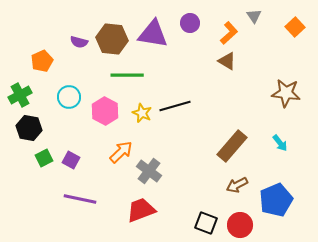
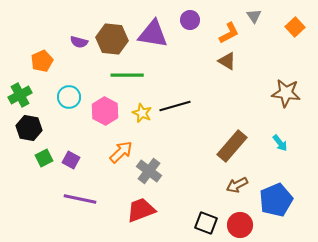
purple circle: moved 3 px up
orange L-shape: rotated 15 degrees clockwise
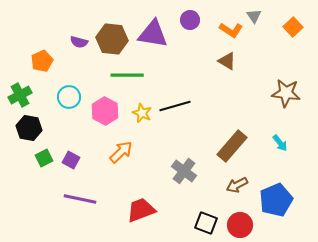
orange square: moved 2 px left
orange L-shape: moved 2 px right, 3 px up; rotated 60 degrees clockwise
gray cross: moved 35 px right
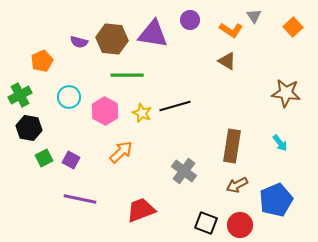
brown rectangle: rotated 32 degrees counterclockwise
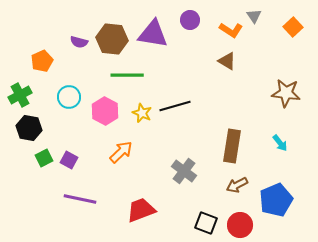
purple square: moved 2 px left
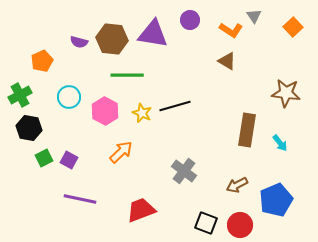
brown rectangle: moved 15 px right, 16 px up
